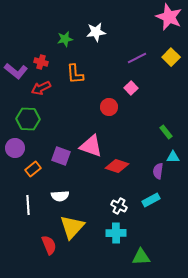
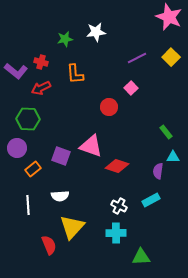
purple circle: moved 2 px right
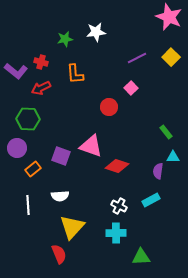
red semicircle: moved 10 px right, 9 px down
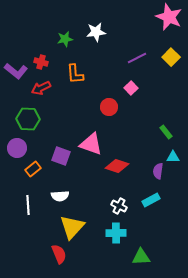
pink triangle: moved 2 px up
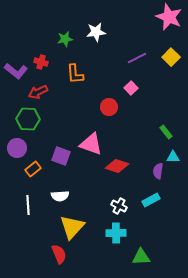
red arrow: moved 3 px left, 4 px down
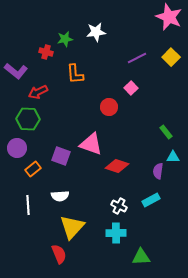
red cross: moved 5 px right, 10 px up
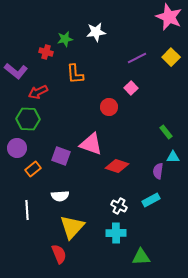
white line: moved 1 px left, 5 px down
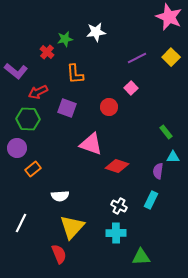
red cross: moved 1 px right; rotated 24 degrees clockwise
purple square: moved 6 px right, 48 px up
cyan rectangle: rotated 36 degrees counterclockwise
white line: moved 6 px left, 13 px down; rotated 30 degrees clockwise
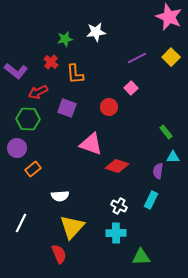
red cross: moved 4 px right, 10 px down
